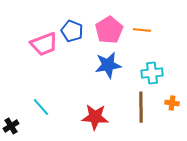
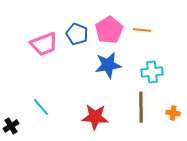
blue pentagon: moved 5 px right, 3 px down
cyan cross: moved 1 px up
orange cross: moved 1 px right, 10 px down
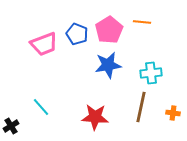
orange line: moved 8 px up
cyan cross: moved 1 px left, 1 px down
brown line: rotated 12 degrees clockwise
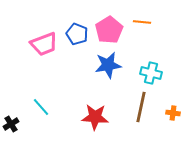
cyan cross: rotated 20 degrees clockwise
black cross: moved 2 px up
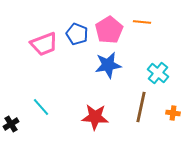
cyan cross: moved 7 px right; rotated 25 degrees clockwise
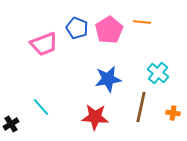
blue pentagon: moved 6 px up
blue star: moved 14 px down
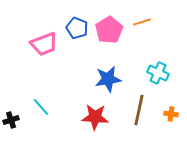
orange line: rotated 24 degrees counterclockwise
cyan cross: rotated 15 degrees counterclockwise
brown line: moved 2 px left, 3 px down
orange cross: moved 2 px left, 1 px down
black cross: moved 4 px up; rotated 14 degrees clockwise
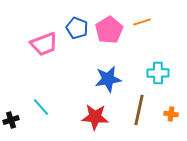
cyan cross: rotated 25 degrees counterclockwise
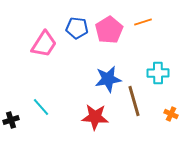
orange line: moved 1 px right
blue pentagon: rotated 15 degrees counterclockwise
pink trapezoid: rotated 36 degrees counterclockwise
brown line: moved 5 px left, 9 px up; rotated 28 degrees counterclockwise
orange cross: rotated 16 degrees clockwise
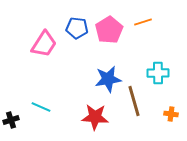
cyan line: rotated 24 degrees counterclockwise
orange cross: rotated 16 degrees counterclockwise
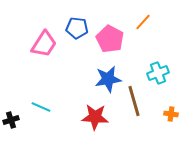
orange line: rotated 30 degrees counterclockwise
pink pentagon: moved 1 px right, 9 px down; rotated 12 degrees counterclockwise
cyan cross: rotated 20 degrees counterclockwise
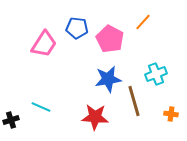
cyan cross: moved 2 px left, 1 px down
